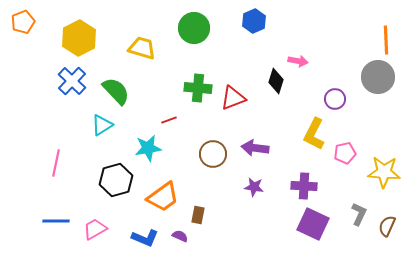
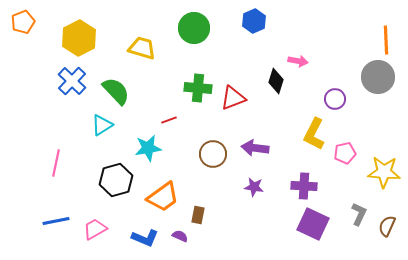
blue line: rotated 12 degrees counterclockwise
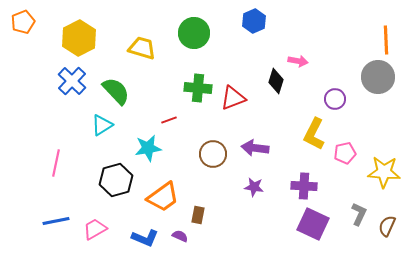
green circle: moved 5 px down
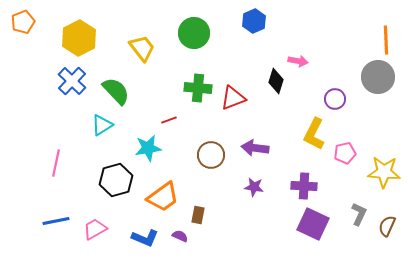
yellow trapezoid: rotated 36 degrees clockwise
brown circle: moved 2 px left, 1 px down
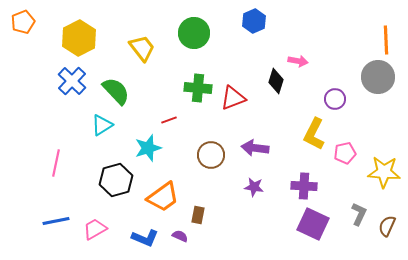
cyan star: rotated 8 degrees counterclockwise
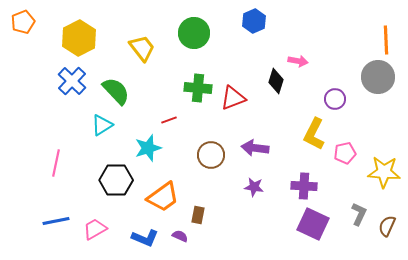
black hexagon: rotated 16 degrees clockwise
